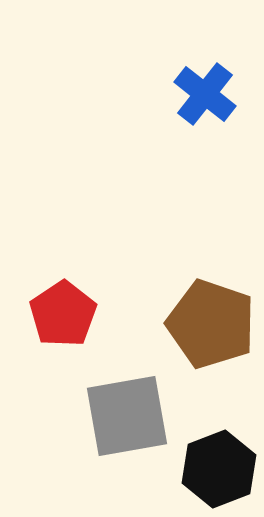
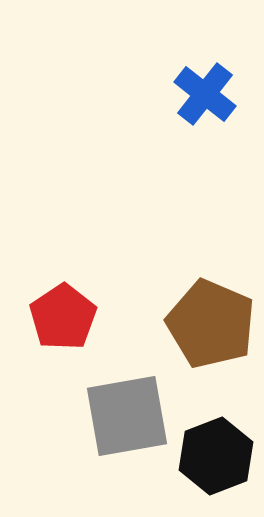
red pentagon: moved 3 px down
brown pentagon: rotated 4 degrees clockwise
black hexagon: moved 3 px left, 13 px up
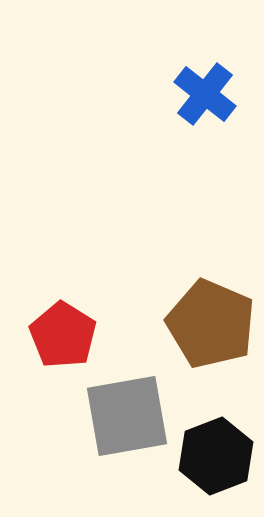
red pentagon: moved 18 px down; rotated 6 degrees counterclockwise
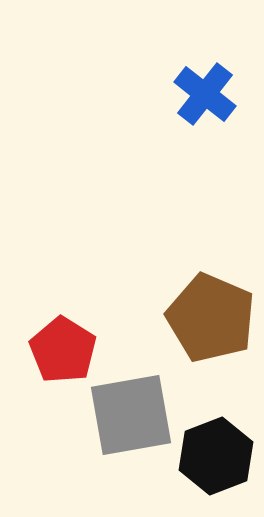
brown pentagon: moved 6 px up
red pentagon: moved 15 px down
gray square: moved 4 px right, 1 px up
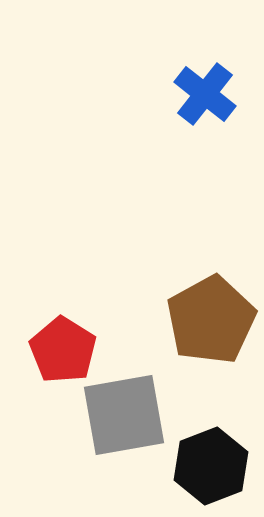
brown pentagon: moved 2 px down; rotated 20 degrees clockwise
gray square: moved 7 px left
black hexagon: moved 5 px left, 10 px down
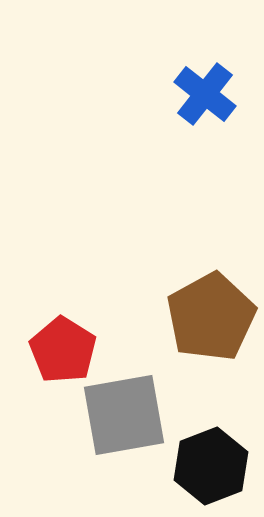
brown pentagon: moved 3 px up
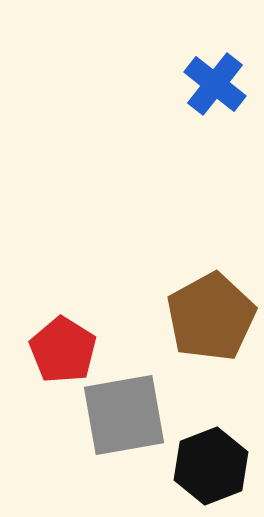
blue cross: moved 10 px right, 10 px up
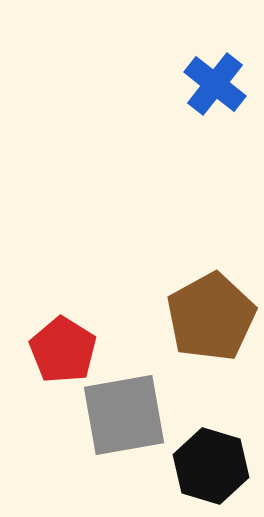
black hexagon: rotated 22 degrees counterclockwise
